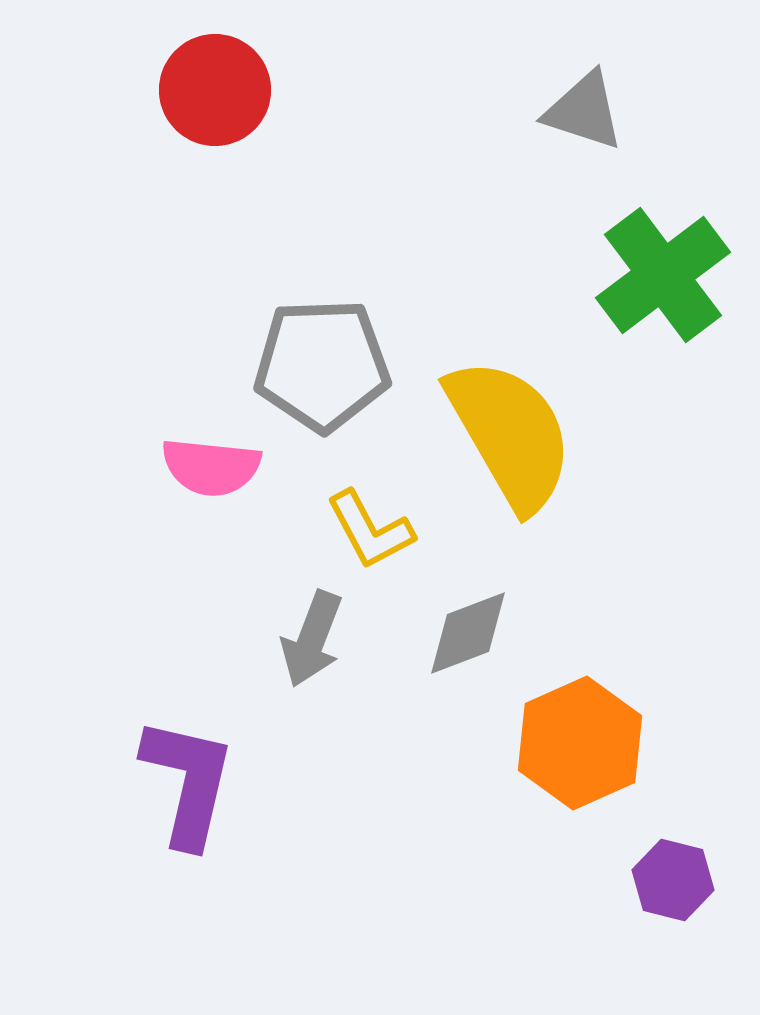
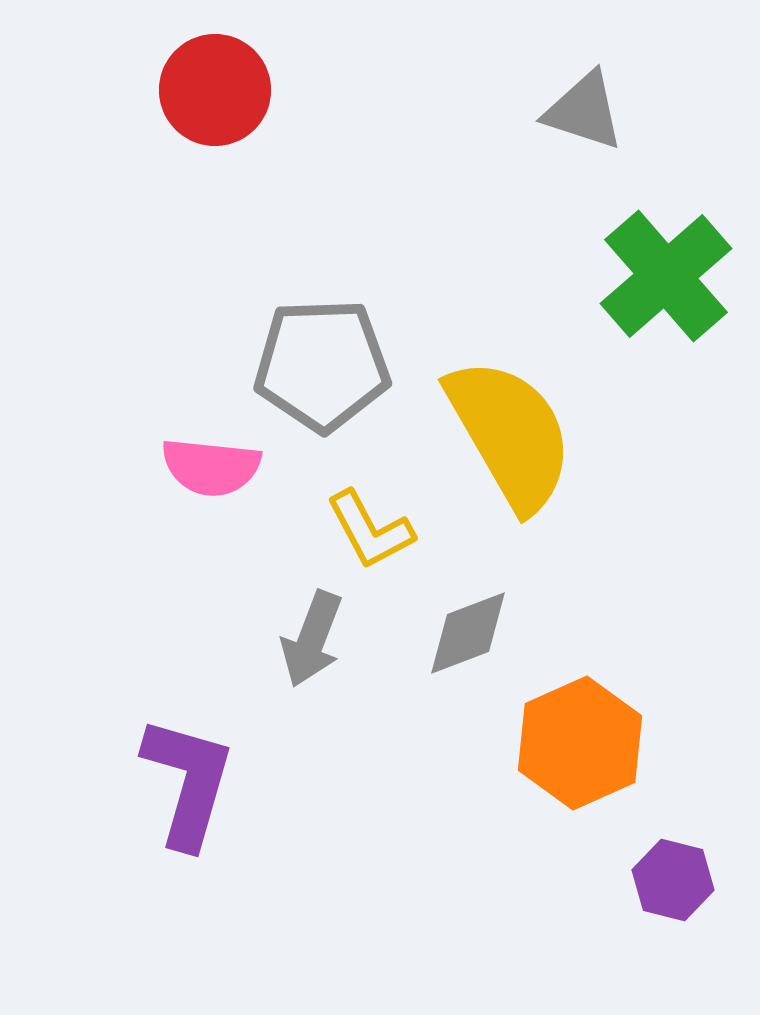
green cross: moved 3 px right, 1 px down; rotated 4 degrees counterclockwise
purple L-shape: rotated 3 degrees clockwise
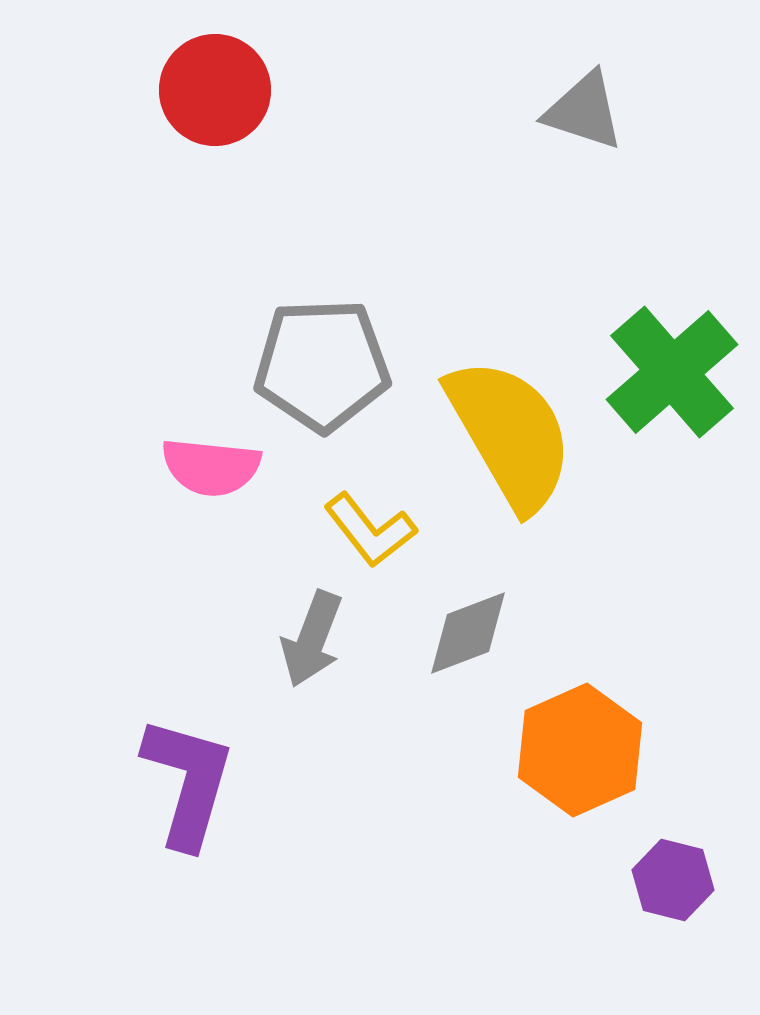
green cross: moved 6 px right, 96 px down
yellow L-shape: rotated 10 degrees counterclockwise
orange hexagon: moved 7 px down
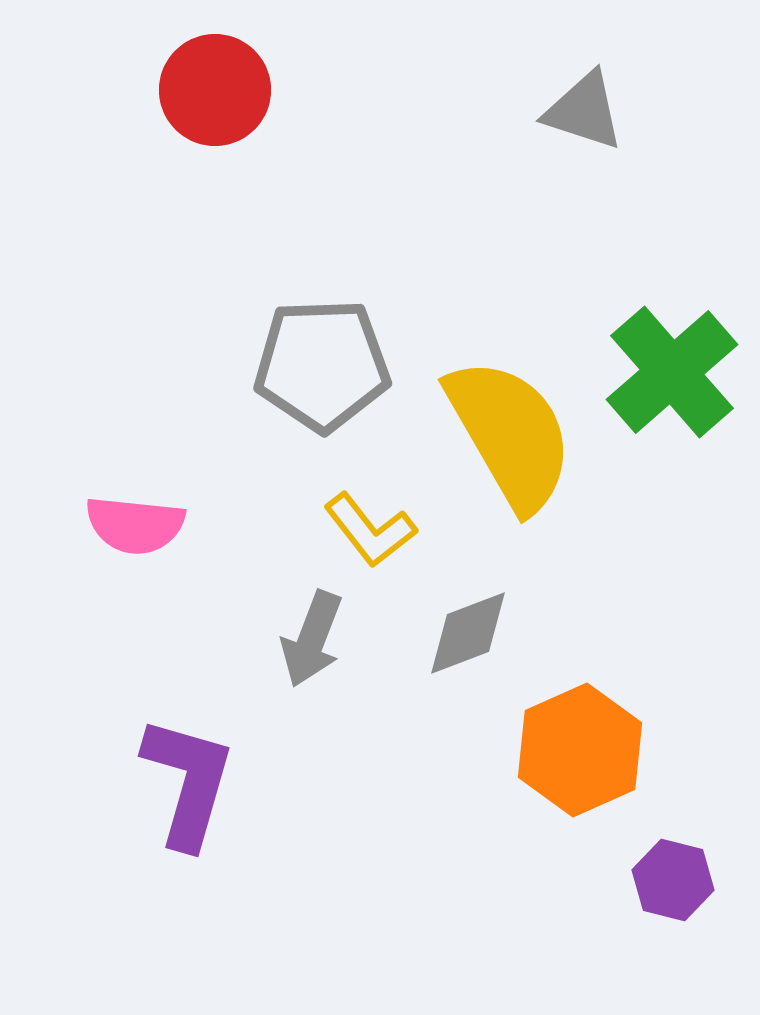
pink semicircle: moved 76 px left, 58 px down
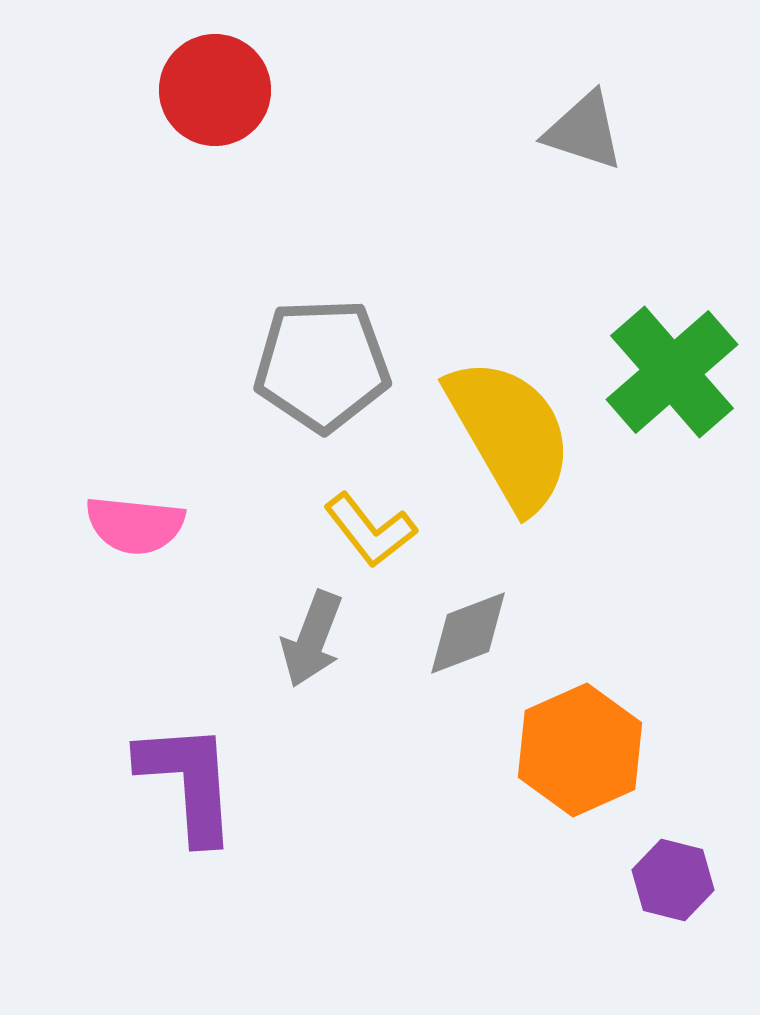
gray triangle: moved 20 px down
purple L-shape: rotated 20 degrees counterclockwise
